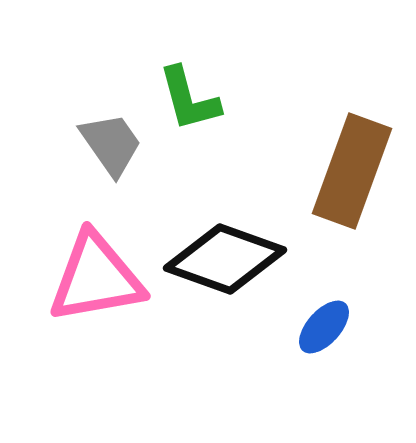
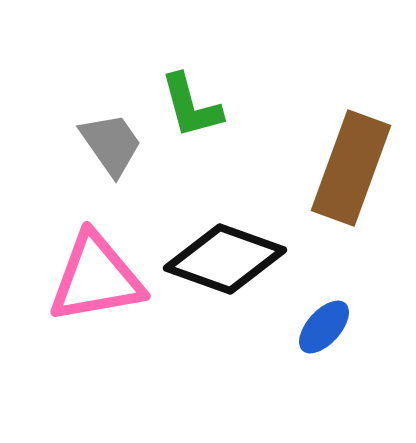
green L-shape: moved 2 px right, 7 px down
brown rectangle: moved 1 px left, 3 px up
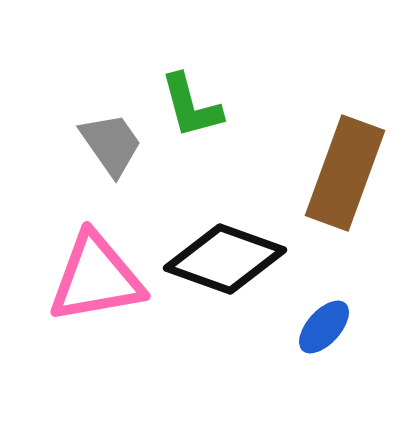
brown rectangle: moved 6 px left, 5 px down
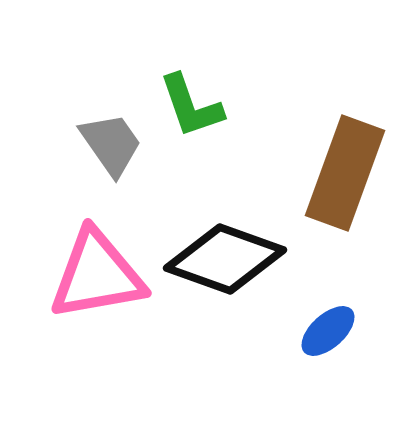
green L-shape: rotated 4 degrees counterclockwise
pink triangle: moved 1 px right, 3 px up
blue ellipse: moved 4 px right, 4 px down; rotated 6 degrees clockwise
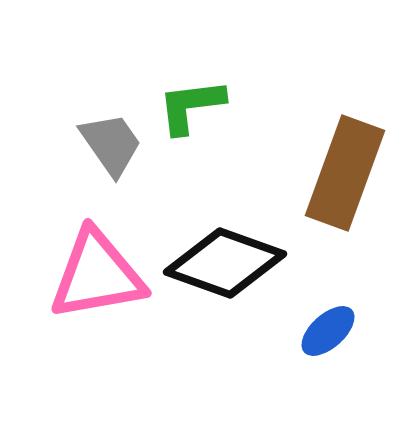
green L-shape: rotated 102 degrees clockwise
black diamond: moved 4 px down
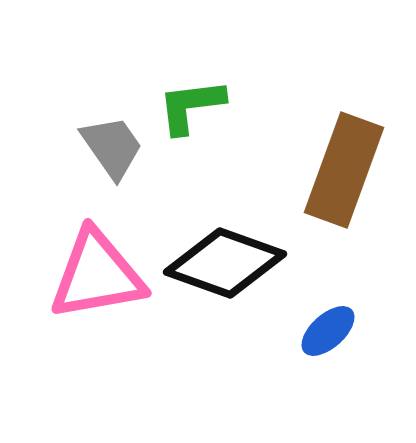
gray trapezoid: moved 1 px right, 3 px down
brown rectangle: moved 1 px left, 3 px up
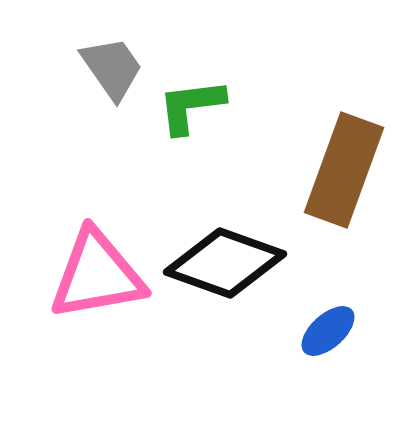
gray trapezoid: moved 79 px up
